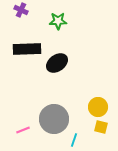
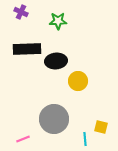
purple cross: moved 2 px down
black ellipse: moved 1 px left, 2 px up; rotated 30 degrees clockwise
yellow circle: moved 20 px left, 26 px up
pink line: moved 9 px down
cyan line: moved 11 px right, 1 px up; rotated 24 degrees counterclockwise
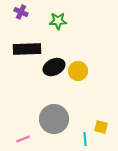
black ellipse: moved 2 px left, 6 px down; rotated 20 degrees counterclockwise
yellow circle: moved 10 px up
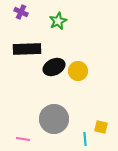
green star: rotated 24 degrees counterclockwise
pink line: rotated 32 degrees clockwise
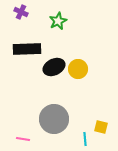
yellow circle: moved 2 px up
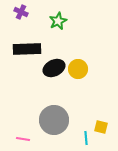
black ellipse: moved 1 px down
gray circle: moved 1 px down
cyan line: moved 1 px right, 1 px up
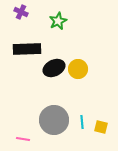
cyan line: moved 4 px left, 16 px up
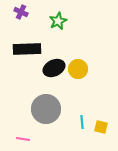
gray circle: moved 8 px left, 11 px up
